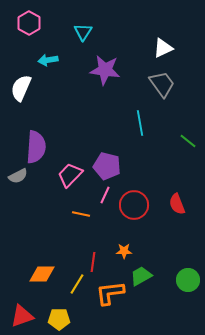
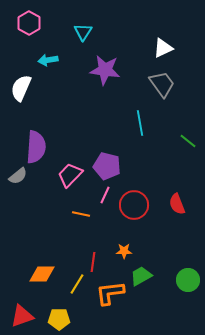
gray semicircle: rotated 12 degrees counterclockwise
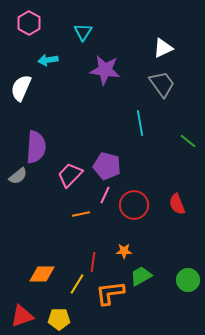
orange line: rotated 24 degrees counterclockwise
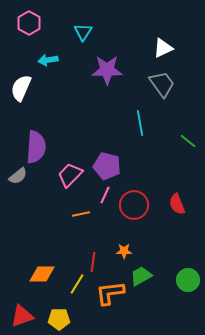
purple star: moved 2 px right; rotated 8 degrees counterclockwise
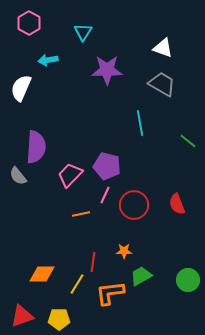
white triangle: rotated 45 degrees clockwise
gray trapezoid: rotated 24 degrees counterclockwise
gray semicircle: rotated 90 degrees clockwise
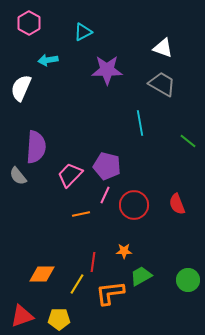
cyan triangle: rotated 30 degrees clockwise
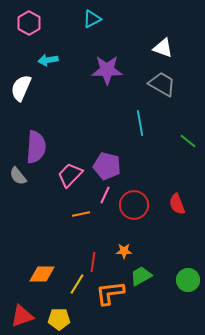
cyan triangle: moved 9 px right, 13 px up
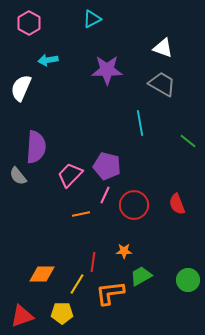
yellow pentagon: moved 3 px right, 6 px up
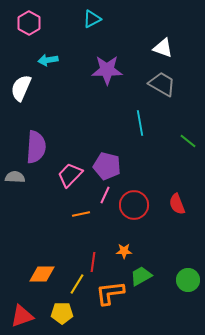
gray semicircle: moved 3 px left, 1 px down; rotated 132 degrees clockwise
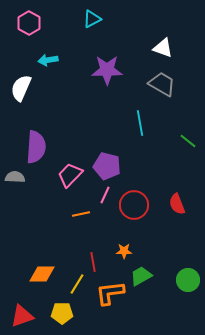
red line: rotated 18 degrees counterclockwise
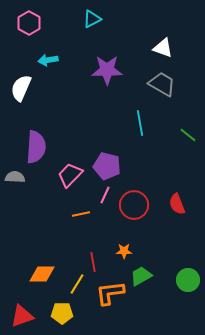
green line: moved 6 px up
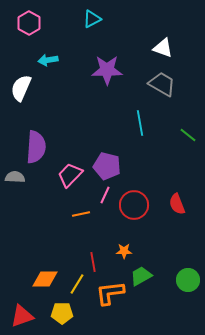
orange diamond: moved 3 px right, 5 px down
